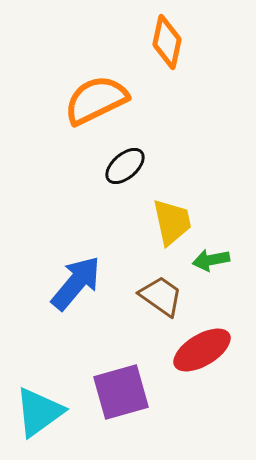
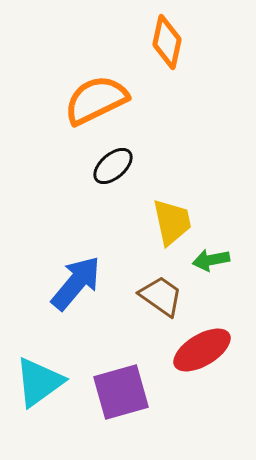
black ellipse: moved 12 px left
cyan triangle: moved 30 px up
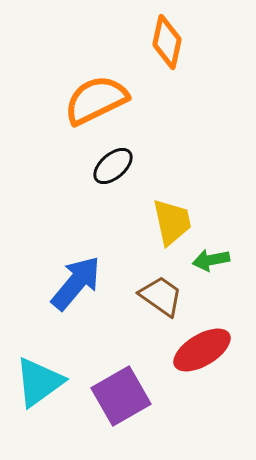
purple square: moved 4 px down; rotated 14 degrees counterclockwise
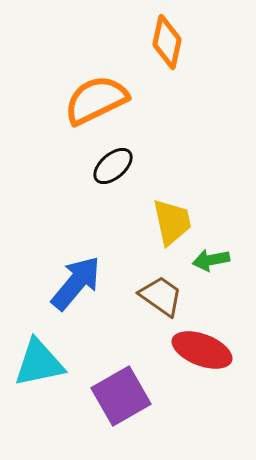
red ellipse: rotated 52 degrees clockwise
cyan triangle: moved 19 px up; rotated 24 degrees clockwise
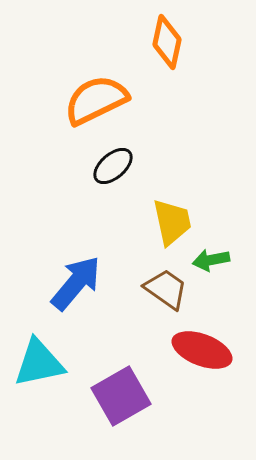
brown trapezoid: moved 5 px right, 7 px up
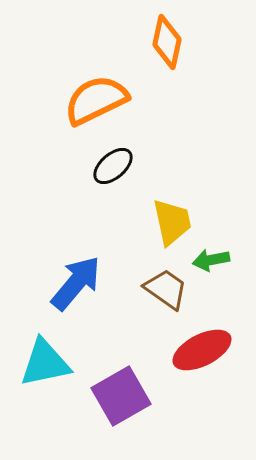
red ellipse: rotated 48 degrees counterclockwise
cyan triangle: moved 6 px right
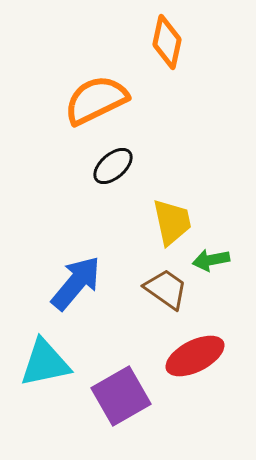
red ellipse: moved 7 px left, 6 px down
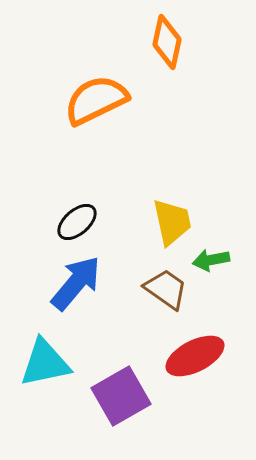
black ellipse: moved 36 px left, 56 px down
